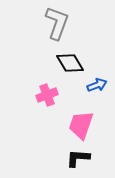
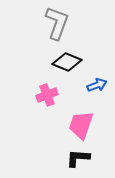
black diamond: moved 3 px left, 1 px up; rotated 36 degrees counterclockwise
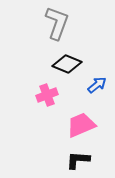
black diamond: moved 2 px down
blue arrow: rotated 18 degrees counterclockwise
pink trapezoid: rotated 48 degrees clockwise
black L-shape: moved 2 px down
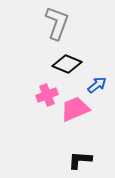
pink trapezoid: moved 6 px left, 16 px up
black L-shape: moved 2 px right
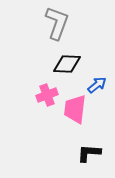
black diamond: rotated 20 degrees counterclockwise
pink trapezoid: rotated 60 degrees counterclockwise
black L-shape: moved 9 px right, 7 px up
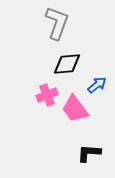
black diamond: rotated 8 degrees counterclockwise
pink trapezoid: rotated 44 degrees counterclockwise
